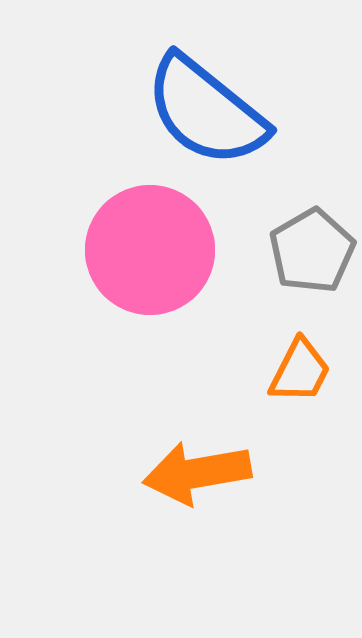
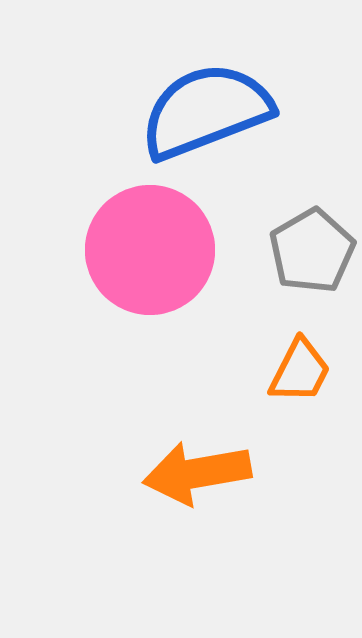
blue semicircle: rotated 120 degrees clockwise
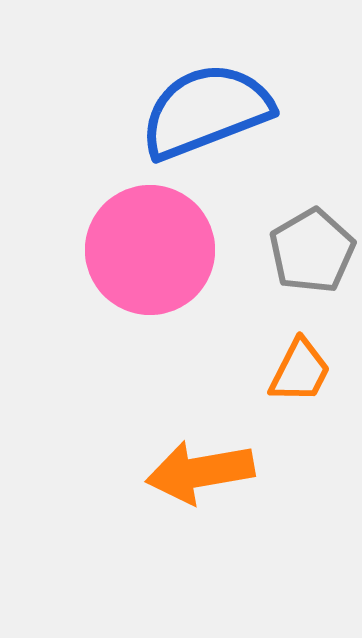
orange arrow: moved 3 px right, 1 px up
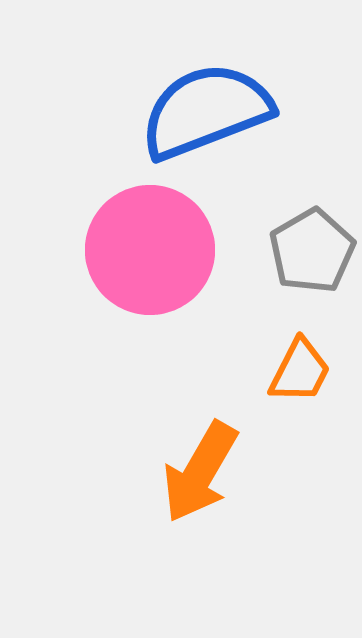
orange arrow: rotated 50 degrees counterclockwise
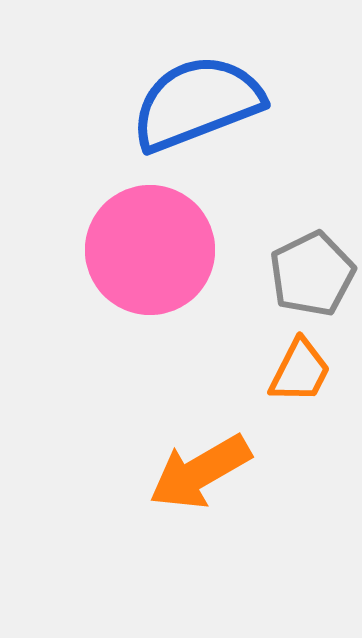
blue semicircle: moved 9 px left, 8 px up
gray pentagon: moved 23 px down; rotated 4 degrees clockwise
orange arrow: rotated 30 degrees clockwise
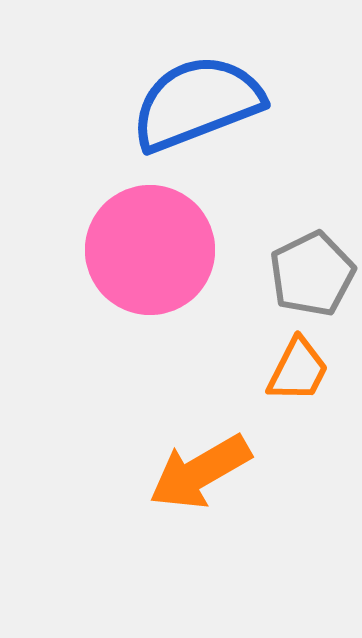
orange trapezoid: moved 2 px left, 1 px up
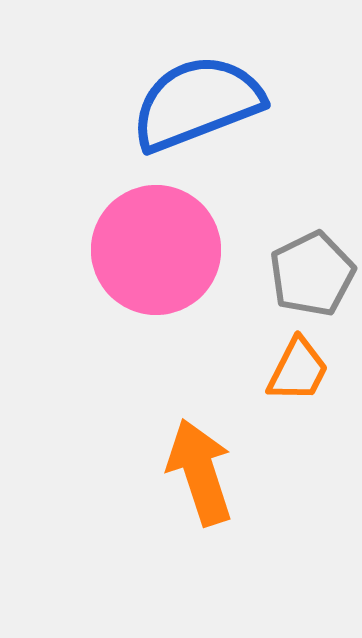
pink circle: moved 6 px right
orange arrow: rotated 102 degrees clockwise
